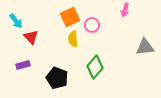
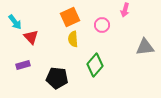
cyan arrow: moved 1 px left, 1 px down
pink circle: moved 10 px right
green diamond: moved 2 px up
black pentagon: rotated 15 degrees counterclockwise
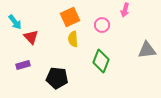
gray triangle: moved 2 px right, 3 px down
green diamond: moved 6 px right, 4 px up; rotated 20 degrees counterclockwise
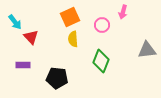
pink arrow: moved 2 px left, 2 px down
purple rectangle: rotated 16 degrees clockwise
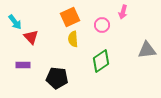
green diamond: rotated 35 degrees clockwise
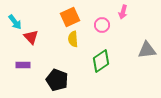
black pentagon: moved 2 px down; rotated 15 degrees clockwise
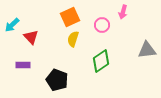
cyan arrow: moved 3 px left, 3 px down; rotated 84 degrees clockwise
yellow semicircle: rotated 21 degrees clockwise
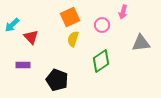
gray triangle: moved 6 px left, 7 px up
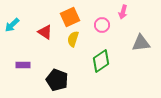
red triangle: moved 14 px right, 5 px up; rotated 14 degrees counterclockwise
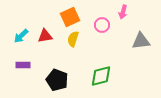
cyan arrow: moved 9 px right, 11 px down
red triangle: moved 4 px down; rotated 42 degrees counterclockwise
gray triangle: moved 2 px up
green diamond: moved 15 px down; rotated 20 degrees clockwise
